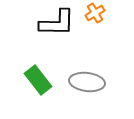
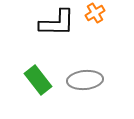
gray ellipse: moved 2 px left, 2 px up; rotated 12 degrees counterclockwise
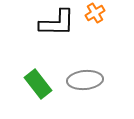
green rectangle: moved 4 px down
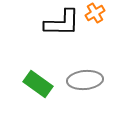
black L-shape: moved 5 px right
green rectangle: rotated 16 degrees counterclockwise
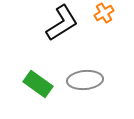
orange cross: moved 9 px right
black L-shape: rotated 33 degrees counterclockwise
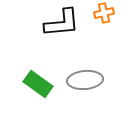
orange cross: rotated 18 degrees clockwise
black L-shape: rotated 27 degrees clockwise
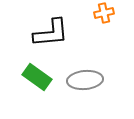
black L-shape: moved 11 px left, 10 px down
green rectangle: moved 1 px left, 7 px up
